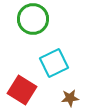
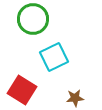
cyan square: moved 6 px up
brown star: moved 5 px right
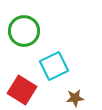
green circle: moved 9 px left, 12 px down
cyan square: moved 9 px down
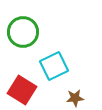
green circle: moved 1 px left, 1 px down
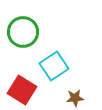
cyan square: rotated 8 degrees counterclockwise
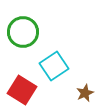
brown star: moved 10 px right, 5 px up; rotated 18 degrees counterclockwise
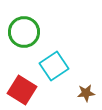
green circle: moved 1 px right
brown star: moved 1 px right; rotated 18 degrees clockwise
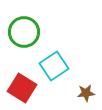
red square: moved 2 px up
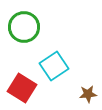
green circle: moved 5 px up
brown star: moved 2 px right, 1 px down
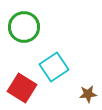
cyan square: moved 1 px down
